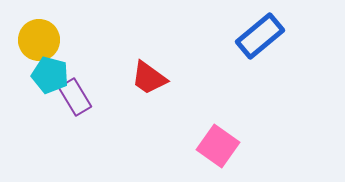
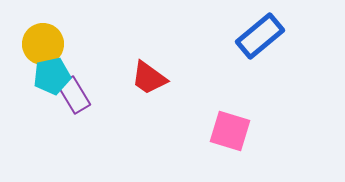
yellow circle: moved 4 px right, 4 px down
cyan pentagon: moved 2 px right, 1 px down; rotated 27 degrees counterclockwise
purple rectangle: moved 1 px left, 2 px up
pink square: moved 12 px right, 15 px up; rotated 18 degrees counterclockwise
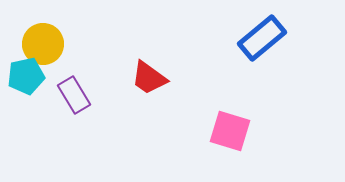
blue rectangle: moved 2 px right, 2 px down
cyan pentagon: moved 26 px left
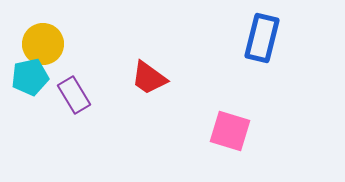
blue rectangle: rotated 36 degrees counterclockwise
cyan pentagon: moved 4 px right, 1 px down
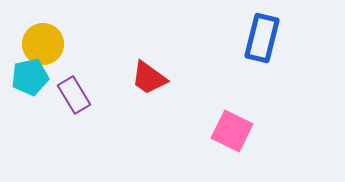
pink square: moved 2 px right; rotated 9 degrees clockwise
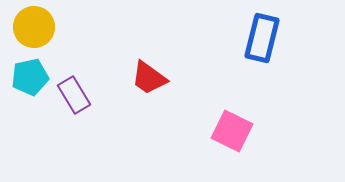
yellow circle: moved 9 px left, 17 px up
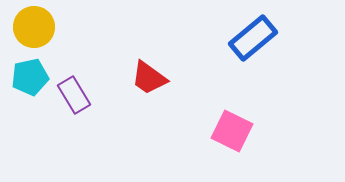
blue rectangle: moved 9 px left; rotated 36 degrees clockwise
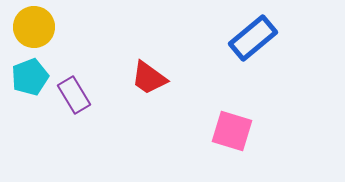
cyan pentagon: rotated 9 degrees counterclockwise
pink square: rotated 9 degrees counterclockwise
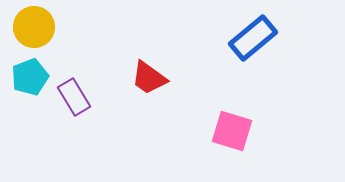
purple rectangle: moved 2 px down
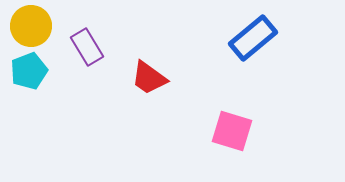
yellow circle: moved 3 px left, 1 px up
cyan pentagon: moved 1 px left, 6 px up
purple rectangle: moved 13 px right, 50 px up
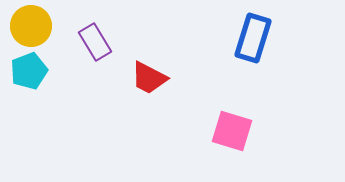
blue rectangle: rotated 33 degrees counterclockwise
purple rectangle: moved 8 px right, 5 px up
red trapezoid: rotated 9 degrees counterclockwise
